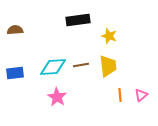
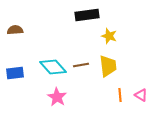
black rectangle: moved 9 px right, 5 px up
cyan diamond: rotated 52 degrees clockwise
pink triangle: rotated 48 degrees counterclockwise
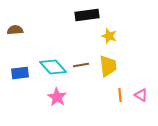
blue rectangle: moved 5 px right
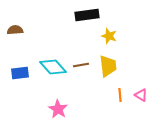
pink star: moved 1 px right, 12 px down
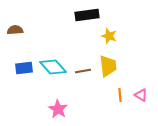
brown line: moved 2 px right, 6 px down
blue rectangle: moved 4 px right, 5 px up
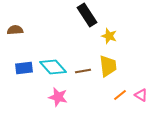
black rectangle: rotated 65 degrees clockwise
orange line: rotated 56 degrees clockwise
pink star: moved 12 px up; rotated 18 degrees counterclockwise
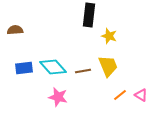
black rectangle: moved 2 px right; rotated 40 degrees clockwise
yellow trapezoid: rotated 15 degrees counterclockwise
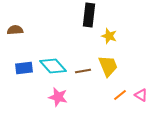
cyan diamond: moved 1 px up
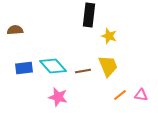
pink triangle: rotated 24 degrees counterclockwise
